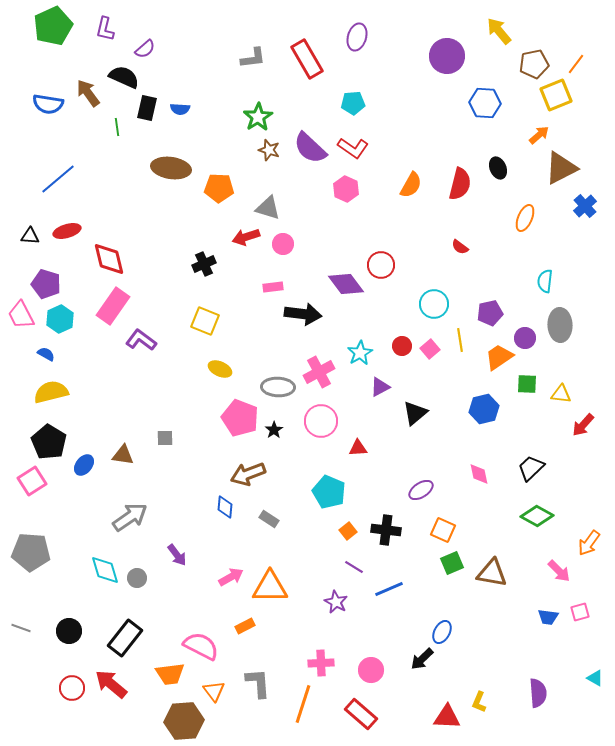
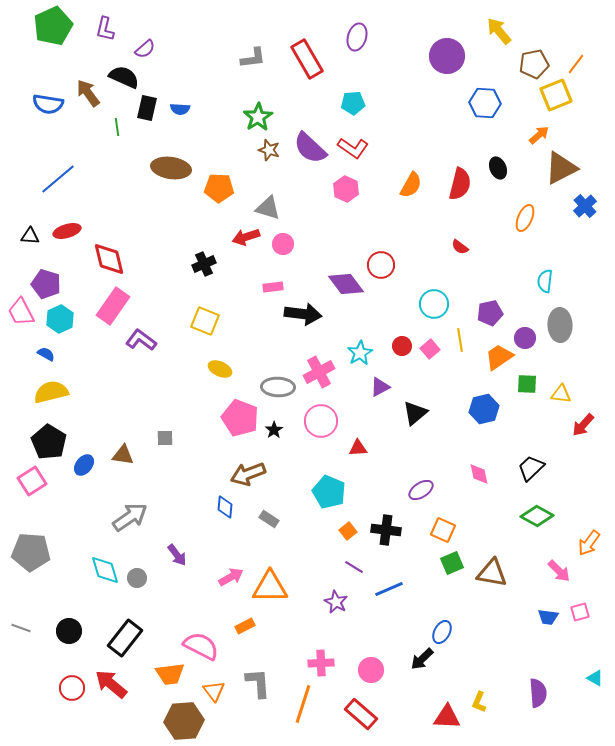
pink trapezoid at (21, 315): moved 3 px up
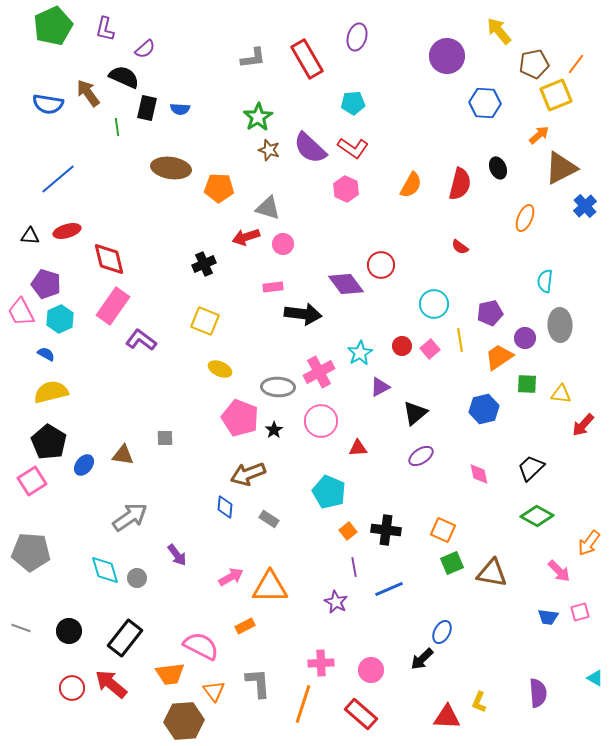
purple ellipse at (421, 490): moved 34 px up
purple line at (354, 567): rotated 48 degrees clockwise
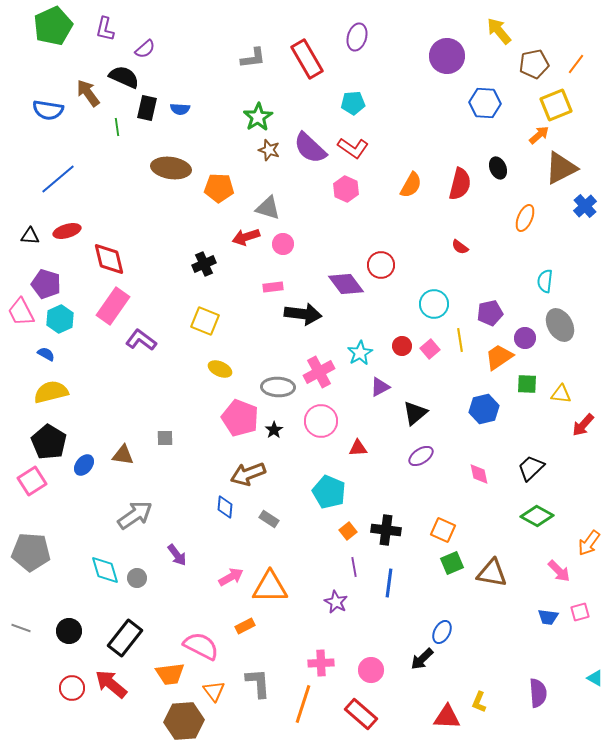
yellow square at (556, 95): moved 10 px down
blue semicircle at (48, 104): moved 6 px down
gray ellipse at (560, 325): rotated 28 degrees counterclockwise
gray arrow at (130, 517): moved 5 px right, 2 px up
blue line at (389, 589): moved 6 px up; rotated 60 degrees counterclockwise
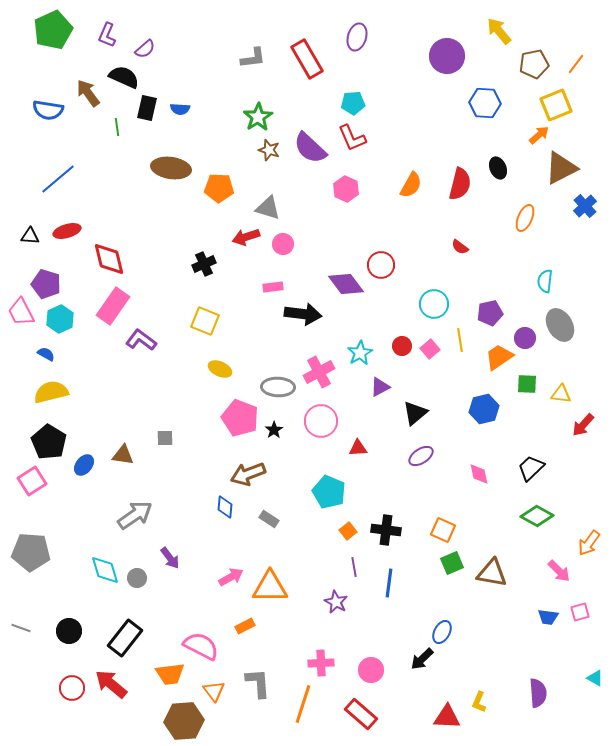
green pentagon at (53, 26): moved 4 px down
purple L-shape at (105, 29): moved 2 px right, 6 px down; rotated 10 degrees clockwise
red L-shape at (353, 148): moved 1 px left, 10 px up; rotated 32 degrees clockwise
purple arrow at (177, 555): moved 7 px left, 3 px down
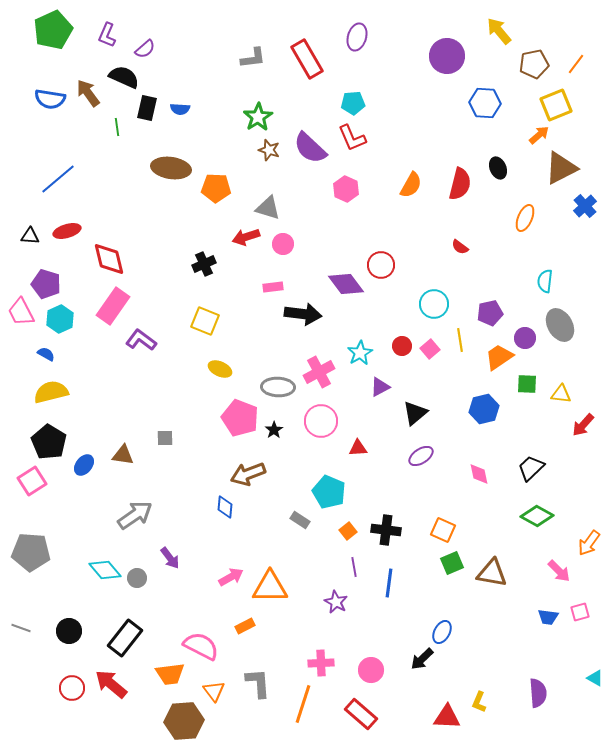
blue semicircle at (48, 110): moved 2 px right, 11 px up
orange pentagon at (219, 188): moved 3 px left
gray rectangle at (269, 519): moved 31 px right, 1 px down
cyan diamond at (105, 570): rotated 24 degrees counterclockwise
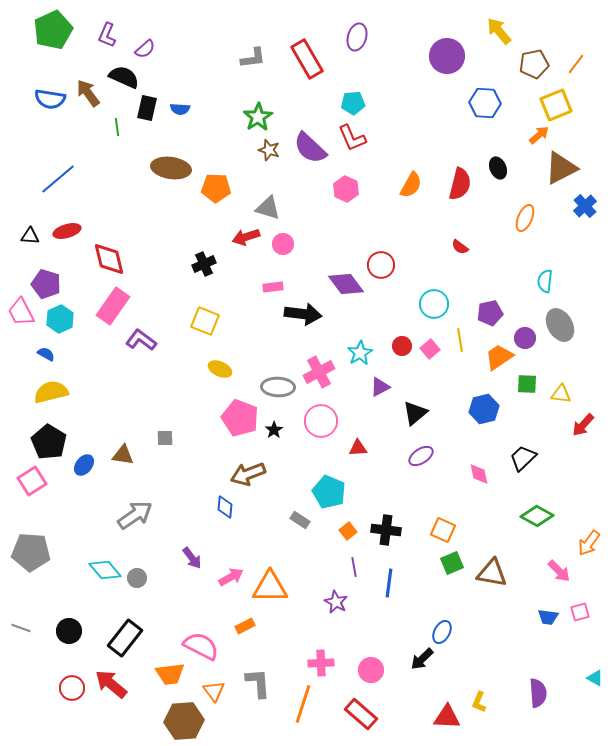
black trapezoid at (531, 468): moved 8 px left, 10 px up
purple arrow at (170, 558): moved 22 px right
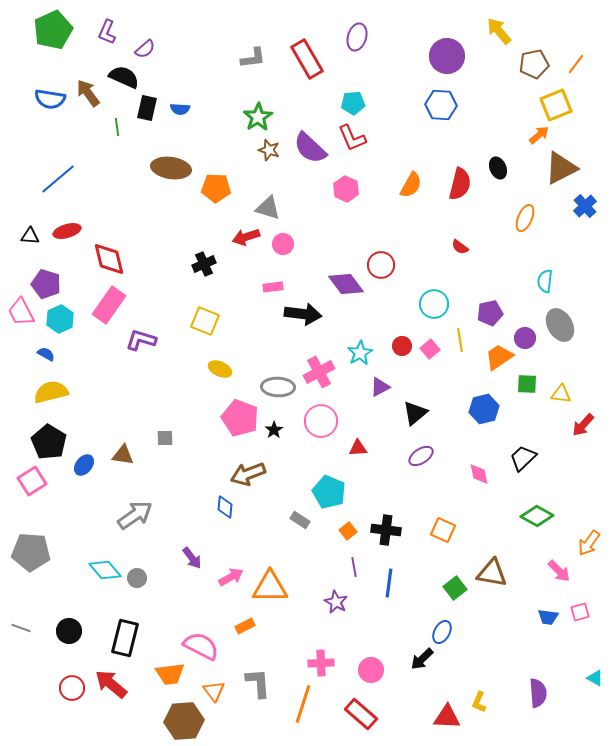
purple L-shape at (107, 35): moved 3 px up
blue hexagon at (485, 103): moved 44 px left, 2 px down
pink rectangle at (113, 306): moved 4 px left, 1 px up
purple L-shape at (141, 340): rotated 20 degrees counterclockwise
green square at (452, 563): moved 3 px right, 25 px down; rotated 15 degrees counterclockwise
black rectangle at (125, 638): rotated 24 degrees counterclockwise
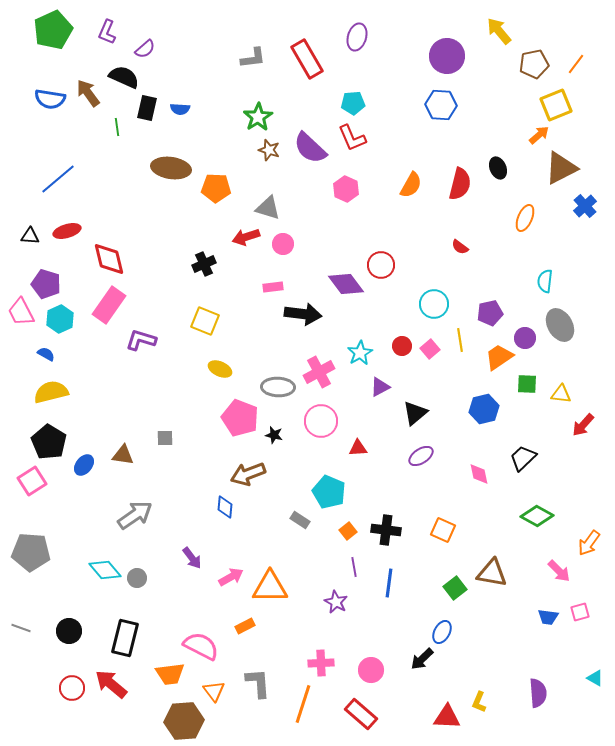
black star at (274, 430): moved 5 px down; rotated 24 degrees counterclockwise
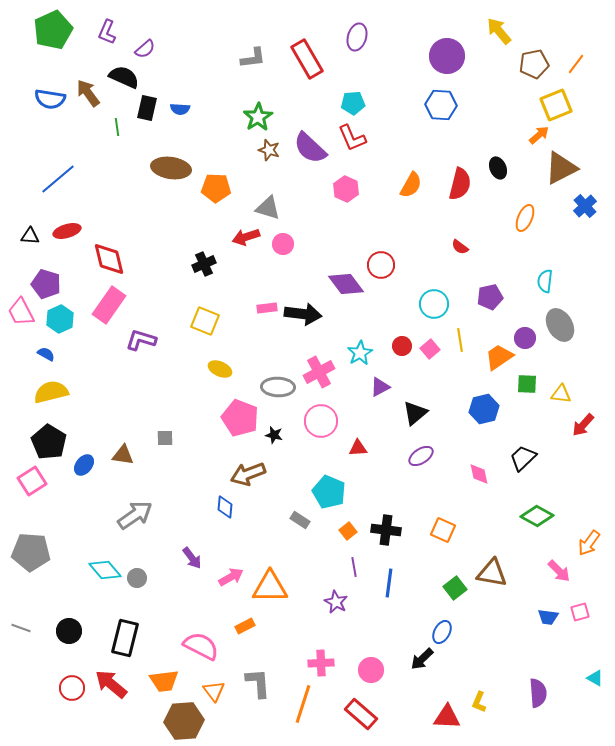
pink rectangle at (273, 287): moved 6 px left, 21 px down
purple pentagon at (490, 313): moved 16 px up
orange trapezoid at (170, 674): moved 6 px left, 7 px down
